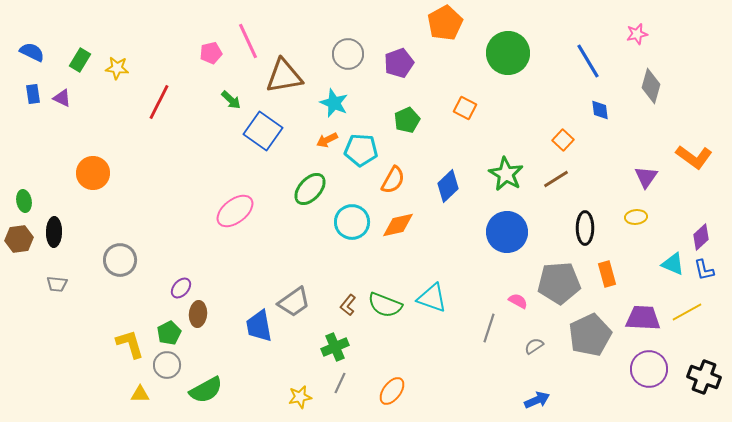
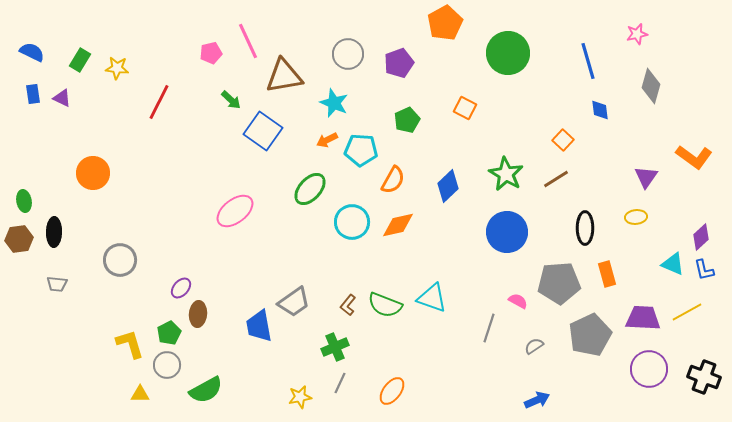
blue line at (588, 61): rotated 15 degrees clockwise
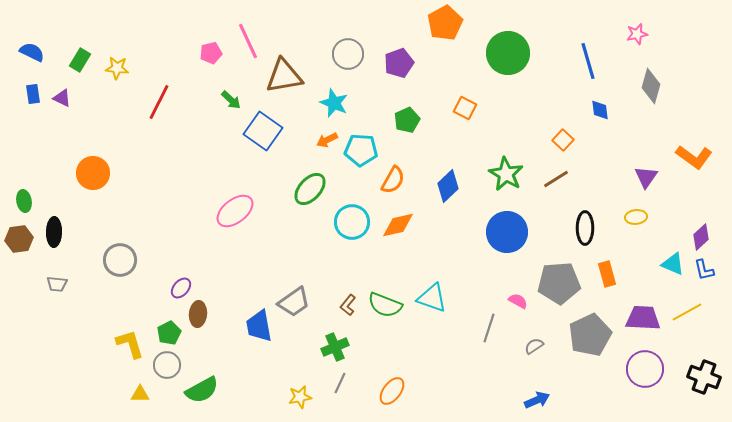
purple circle at (649, 369): moved 4 px left
green semicircle at (206, 390): moved 4 px left
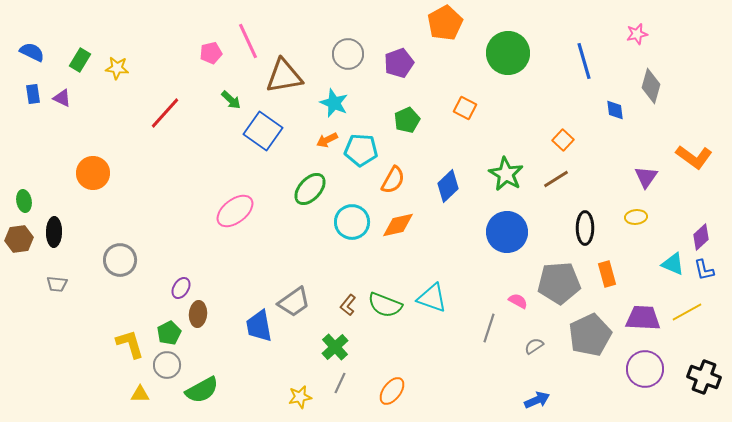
blue line at (588, 61): moved 4 px left
red line at (159, 102): moved 6 px right, 11 px down; rotated 15 degrees clockwise
blue diamond at (600, 110): moved 15 px right
purple ellipse at (181, 288): rotated 10 degrees counterclockwise
green cross at (335, 347): rotated 20 degrees counterclockwise
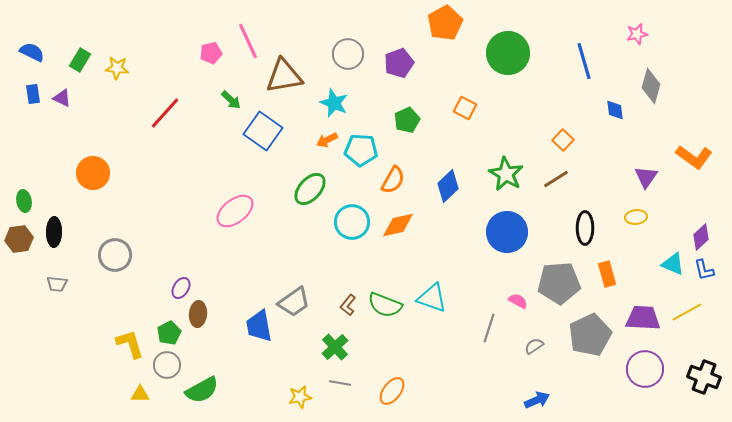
gray circle at (120, 260): moved 5 px left, 5 px up
gray line at (340, 383): rotated 75 degrees clockwise
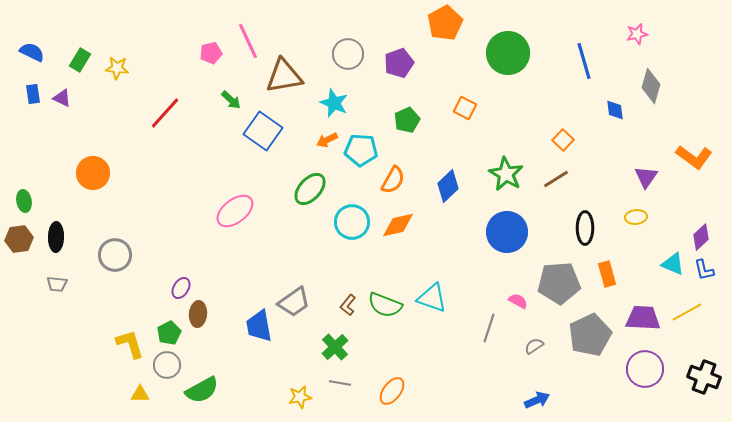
black ellipse at (54, 232): moved 2 px right, 5 px down
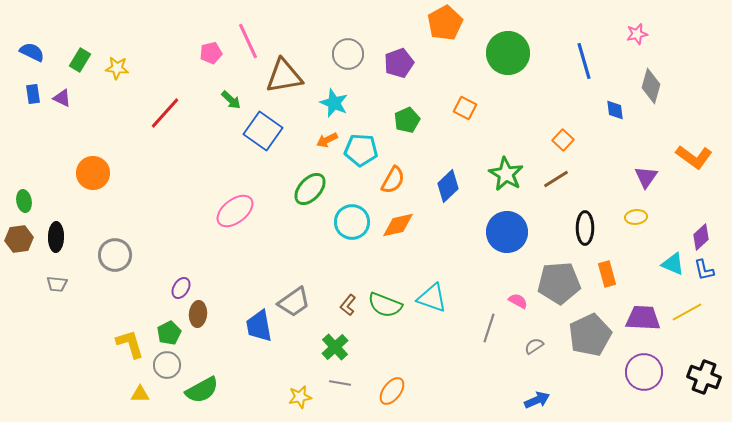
purple circle at (645, 369): moved 1 px left, 3 px down
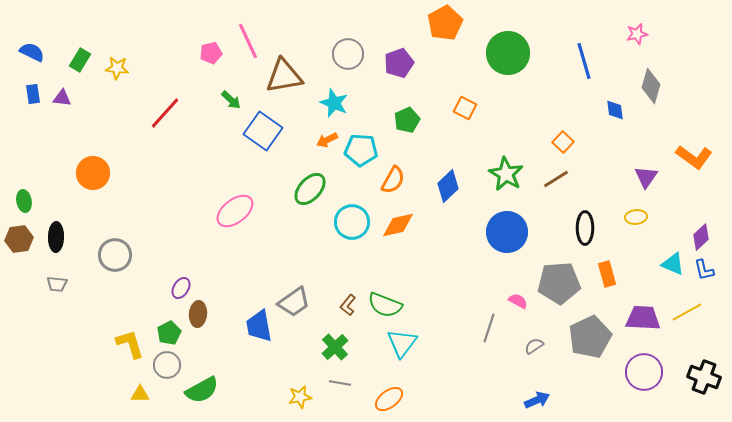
purple triangle at (62, 98): rotated 18 degrees counterclockwise
orange square at (563, 140): moved 2 px down
cyan triangle at (432, 298): moved 30 px left, 45 px down; rotated 48 degrees clockwise
gray pentagon at (590, 335): moved 2 px down
orange ellipse at (392, 391): moved 3 px left, 8 px down; rotated 16 degrees clockwise
